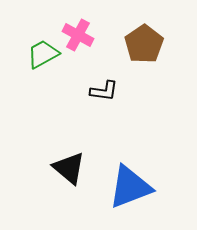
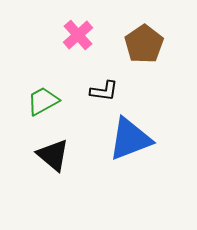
pink cross: rotated 20 degrees clockwise
green trapezoid: moved 47 px down
black triangle: moved 16 px left, 13 px up
blue triangle: moved 48 px up
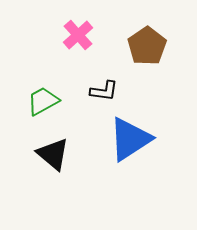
brown pentagon: moved 3 px right, 2 px down
blue triangle: rotated 12 degrees counterclockwise
black triangle: moved 1 px up
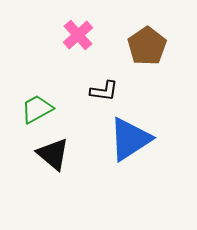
green trapezoid: moved 6 px left, 8 px down
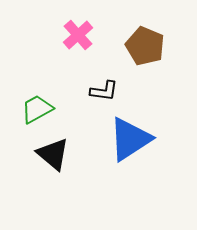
brown pentagon: moved 2 px left; rotated 15 degrees counterclockwise
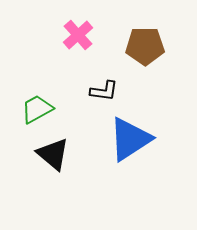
brown pentagon: rotated 24 degrees counterclockwise
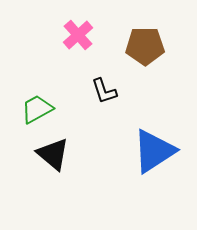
black L-shape: rotated 64 degrees clockwise
blue triangle: moved 24 px right, 12 px down
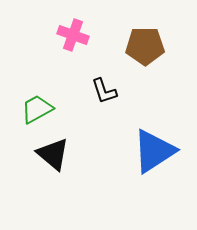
pink cross: moved 5 px left; rotated 28 degrees counterclockwise
